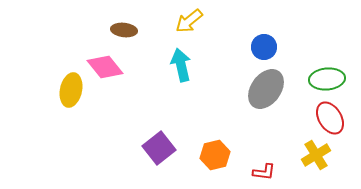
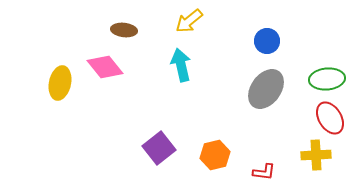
blue circle: moved 3 px right, 6 px up
yellow ellipse: moved 11 px left, 7 px up
yellow cross: rotated 28 degrees clockwise
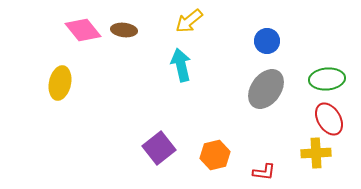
pink diamond: moved 22 px left, 37 px up
red ellipse: moved 1 px left, 1 px down
yellow cross: moved 2 px up
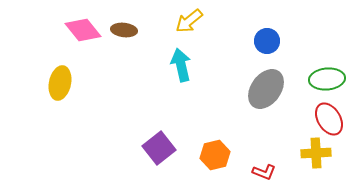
red L-shape: rotated 15 degrees clockwise
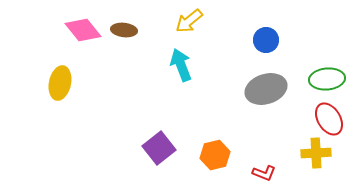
blue circle: moved 1 px left, 1 px up
cyan arrow: rotated 8 degrees counterclockwise
gray ellipse: rotated 36 degrees clockwise
red L-shape: moved 1 px down
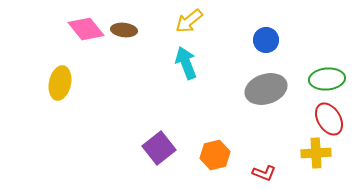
pink diamond: moved 3 px right, 1 px up
cyan arrow: moved 5 px right, 2 px up
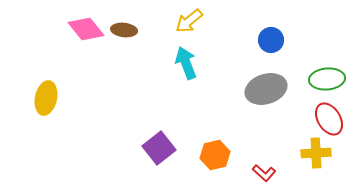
blue circle: moved 5 px right
yellow ellipse: moved 14 px left, 15 px down
red L-shape: rotated 20 degrees clockwise
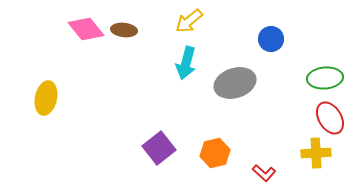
blue circle: moved 1 px up
cyan arrow: rotated 144 degrees counterclockwise
green ellipse: moved 2 px left, 1 px up
gray ellipse: moved 31 px left, 6 px up
red ellipse: moved 1 px right, 1 px up
orange hexagon: moved 2 px up
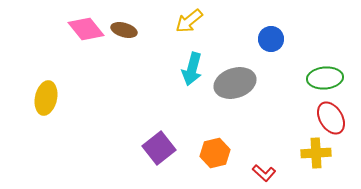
brown ellipse: rotated 10 degrees clockwise
cyan arrow: moved 6 px right, 6 px down
red ellipse: moved 1 px right
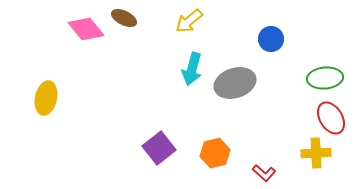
brown ellipse: moved 12 px up; rotated 10 degrees clockwise
